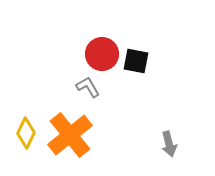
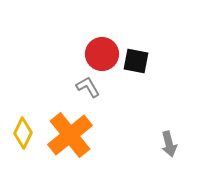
yellow diamond: moved 3 px left
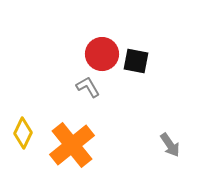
orange cross: moved 2 px right, 10 px down
gray arrow: moved 1 px right, 1 px down; rotated 20 degrees counterclockwise
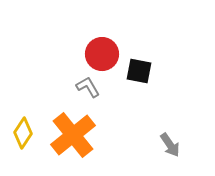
black square: moved 3 px right, 10 px down
yellow diamond: rotated 8 degrees clockwise
orange cross: moved 1 px right, 10 px up
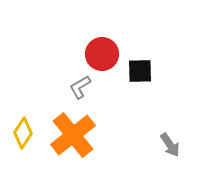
black square: moved 1 px right; rotated 12 degrees counterclockwise
gray L-shape: moved 8 px left; rotated 90 degrees counterclockwise
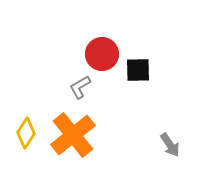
black square: moved 2 px left, 1 px up
yellow diamond: moved 3 px right
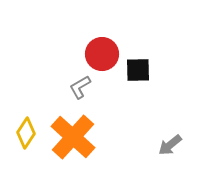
orange cross: moved 2 px down; rotated 9 degrees counterclockwise
gray arrow: rotated 85 degrees clockwise
